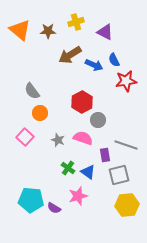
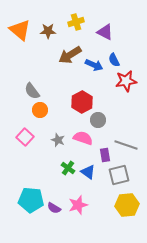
orange circle: moved 3 px up
pink star: moved 9 px down
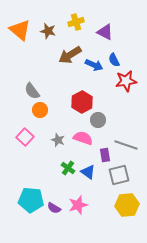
brown star: rotated 14 degrees clockwise
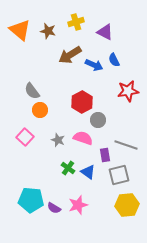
red star: moved 2 px right, 10 px down
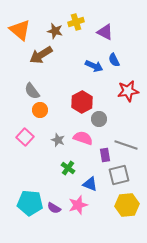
brown star: moved 7 px right
brown arrow: moved 29 px left
blue arrow: moved 1 px down
gray circle: moved 1 px right, 1 px up
blue triangle: moved 2 px right, 12 px down; rotated 14 degrees counterclockwise
cyan pentagon: moved 1 px left, 3 px down
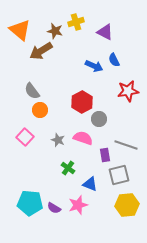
brown arrow: moved 4 px up
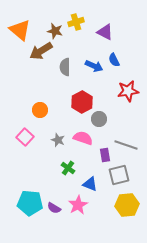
gray semicircle: moved 33 px right, 24 px up; rotated 36 degrees clockwise
pink star: rotated 12 degrees counterclockwise
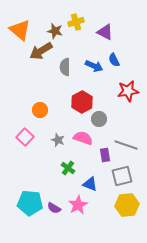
gray square: moved 3 px right, 1 px down
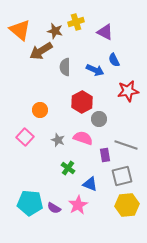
blue arrow: moved 1 px right, 4 px down
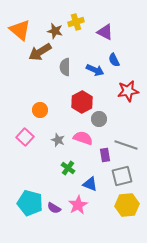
brown arrow: moved 1 px left, 1 px down
cyan pentagon: rotated 10 degrees clockwise
